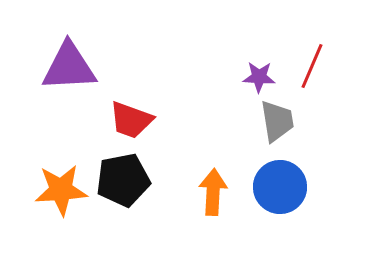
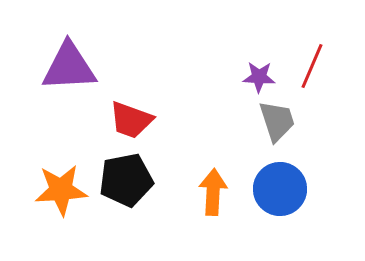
gray trapezoid: rotated 9 degrees counterclockwise
black pentagon: moved 3 px right
blue circle: moved 2 px down
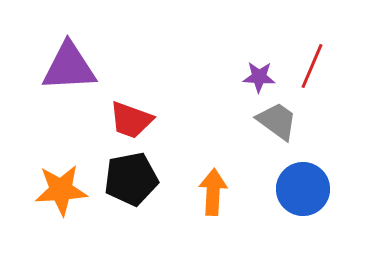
gray trapezoid: rotated 36 degrees counterclockwise
black pentagon: moved 5 px right, 1 px up
blue circle: moved 23 px right
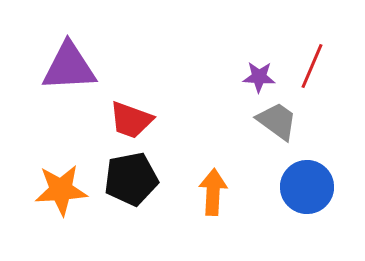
blue circle: moved 4 px right, 2 px up
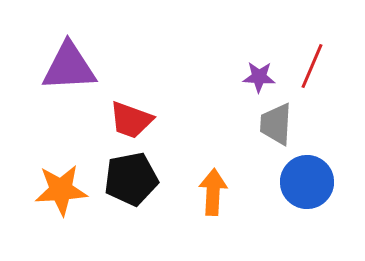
gray trapezoid: moved 1 px left, 3 px down; rotated 123 degrees counterclockwise
blue circle: moved 5 px up
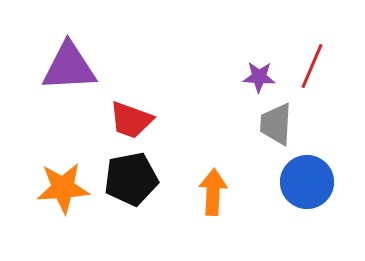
orange star: moved 2 px right, 2 px up
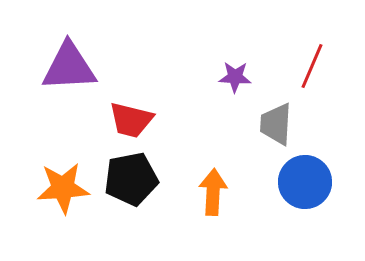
purple star: moved 24 px left
red trapezoid: rotated 6 degrees counterclockwise
blue circle: moved 2 px left
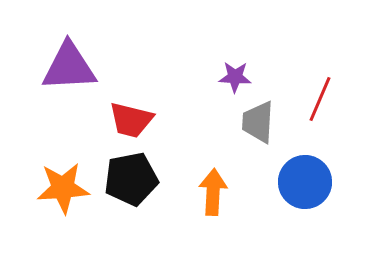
red line: moved 8 px right, 33 px down
gray trapezoid: moved 18 px left, 2 px up
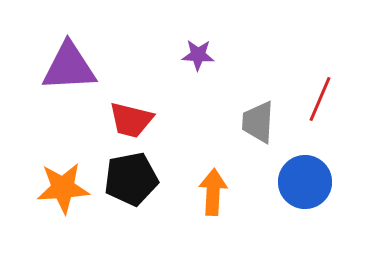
purple star: moved 37 px left, 22 px up
